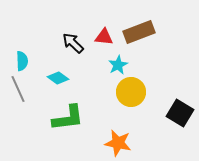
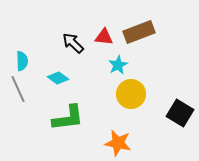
yellow circle: moved 2 px down
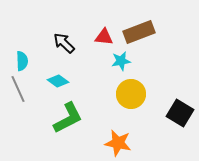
black arrow: moved 9 px left
cyan star: moved 3 px right, 4 px up; rotated 18 degrees clockwise
cyan diamond: moved 3 px down
green L-shape: rotated 20 degrees counterclockwise
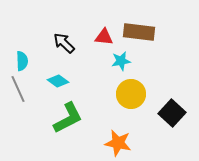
brown rectangle: rotated 28 degrees clockwise
black square: moved 8 px left; rotated 12 degrees clockwise
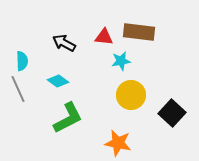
black arrow: rotated 15 degrees counterclockwise
yellow circle: moved 1 px down
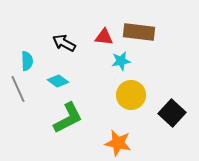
cyan semicircle: moved 5 px right
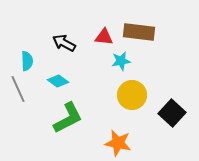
yellow circle: moved 1 px right
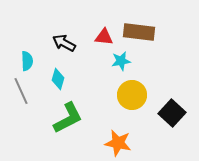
cyan diamond: moved 2 px up; rotated 70 degrees clockwise
gray line: moved 3 px right, 2 px down
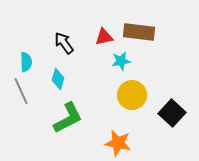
red triangle: rotated 18 degrees counterclockwise
black arrow: rotated 25 degrees clockwise
cyan semicircle: moved 1 px left, 1 px down
